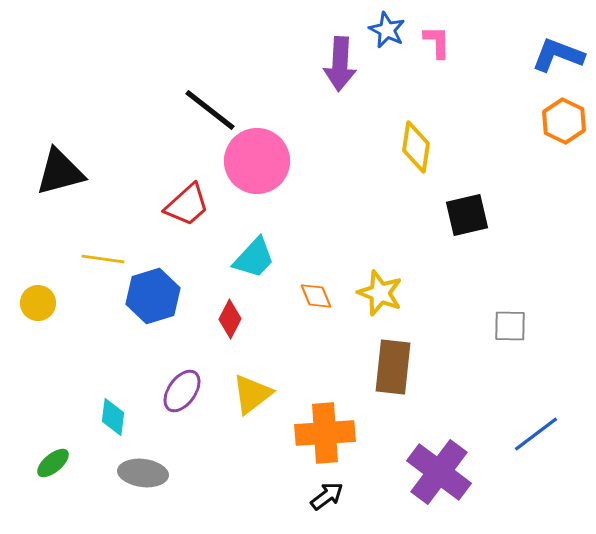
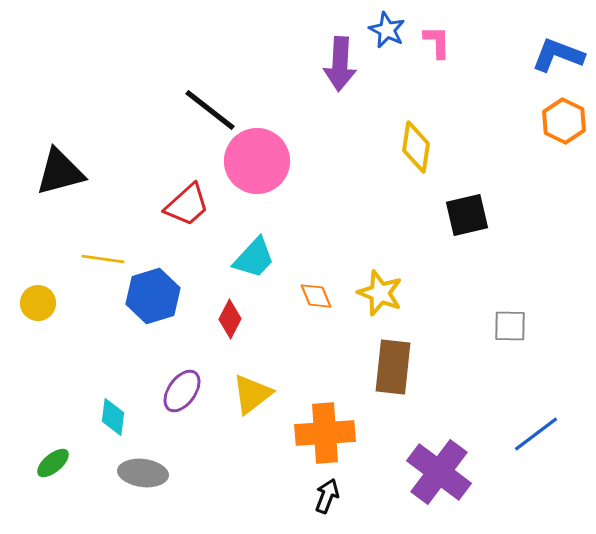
black arrow: rotated 32 degrees counterclockwise
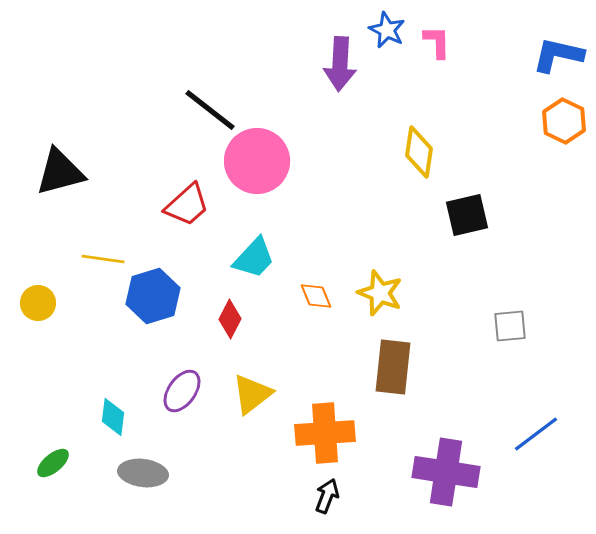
blue L-shape: rotated 8 degrees counterclockwise
yellow diamond: moved 3 px right, 5 px down
gray square: rotated 6 degrees counterclockwise
purple cross: moved 7 px right; rotated 28 degrees counterclockwise
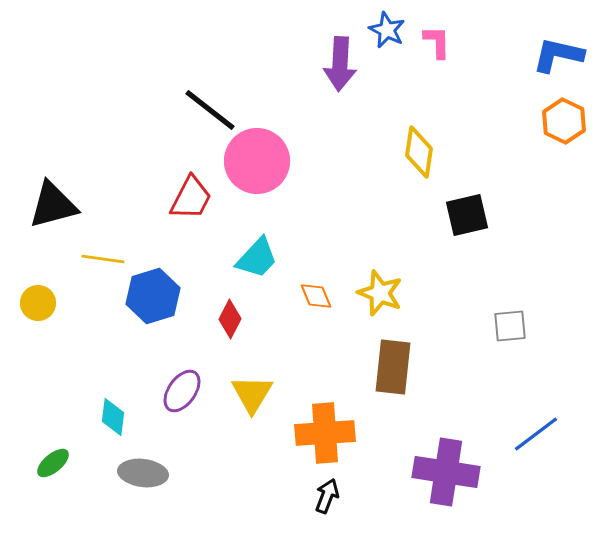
black triangle: moved 7 px left, 33 px down
red trapezoid: moved 4 px right, 7 px up; rotated 21 degrees counterclockwise
cyan trapezoid: moved 3 px right
yellow triangle: rotated 21 degrees counterclockwise
